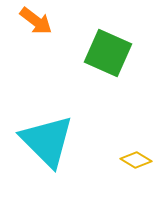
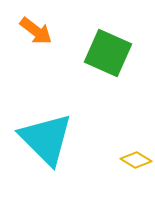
orange arrow: moved 10 px down
cyan triangle: moved 1 px left, 2 px up
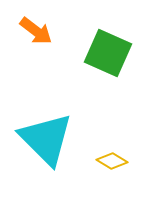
yellow diamond: moved 24 px left, 1 px down
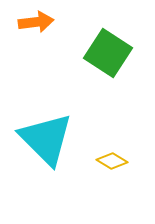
orange arrow: moved 9 px up; rotated 44 degrees counterclockwise
green square: rotated 9 degrees clockwise
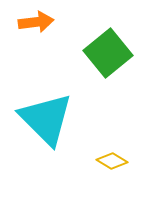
green square: rotated 18 degrees clockwise
cyan triangle: moved 20 px up
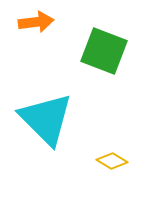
green square: moved 4 px left, 2 px up; rotated 30 degrees counterclockwise
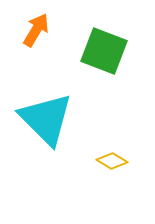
orange arrow: moved 8 px down; rotated 52 degrees counterclockwise
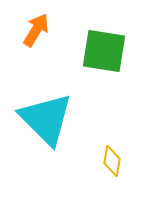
green square: rotated 12 degrees counterclockwise
yellow diamond: rotated 68 degrees clockwise
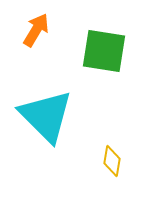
cyan triangle: moved 3 px up
